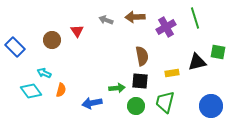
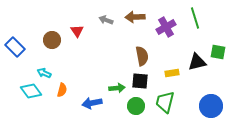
orange semicircle: moved 1 px right
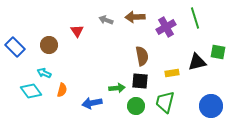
brown circle: moved 3 px left, 5 px down
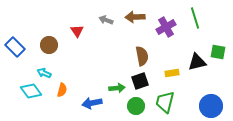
black square: rotated 24 degrees counterclockwise
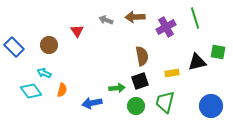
blue rectangle: moved 1 px left
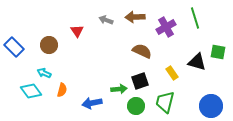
brown semicircle: moved 5 px up; rotated 54 degrees counterclockwise
black triangle: rotated 30 degrees clockwise
yellow rectangle: rotated 64 degrees clockwise
green arrow: moved 2 px right, 1 px down
